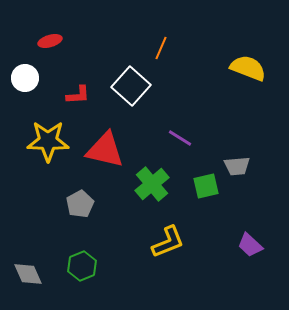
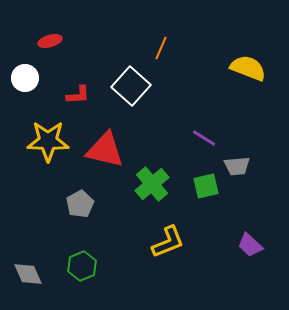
purple line: moved 24 px right
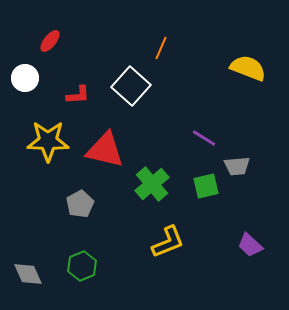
red ellipse: rotated 35 degrees counterclockwise
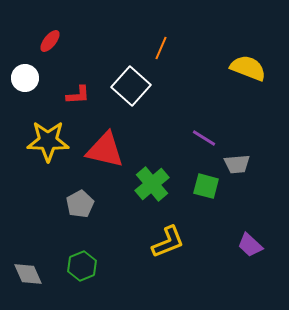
gray trapezoid: moved 2 px up
green square: rotated 28 degrees clockwise
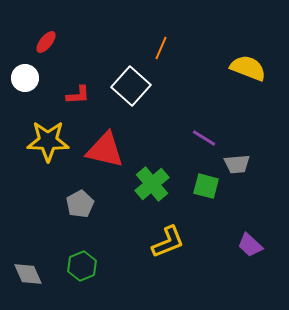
red ellipse: moved 4 px left, 1 px down
